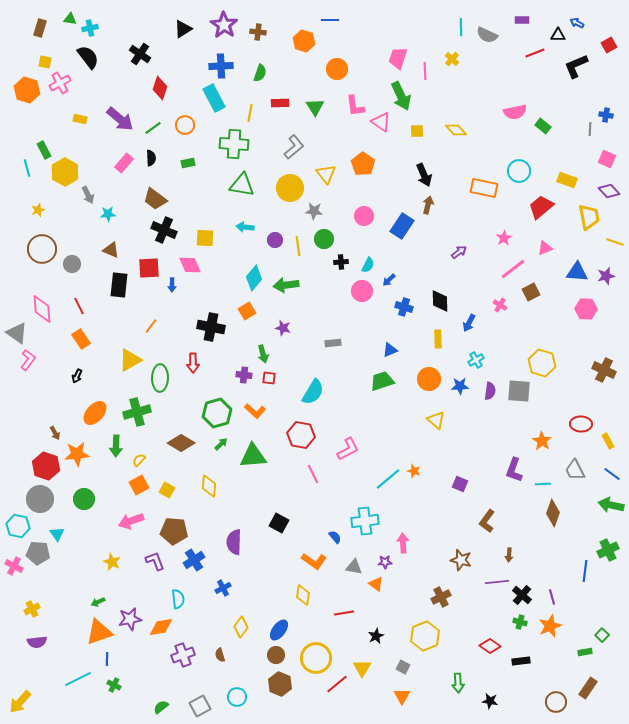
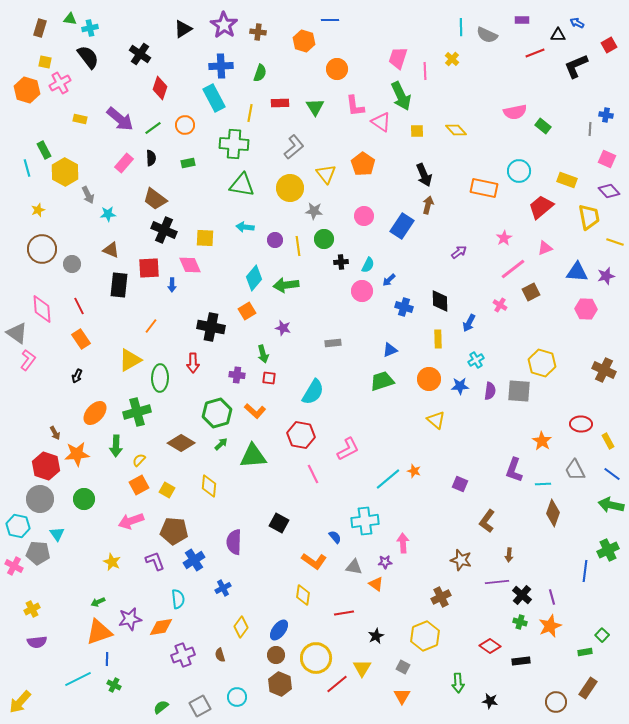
purple cross at (244, 375): moved 7 px left
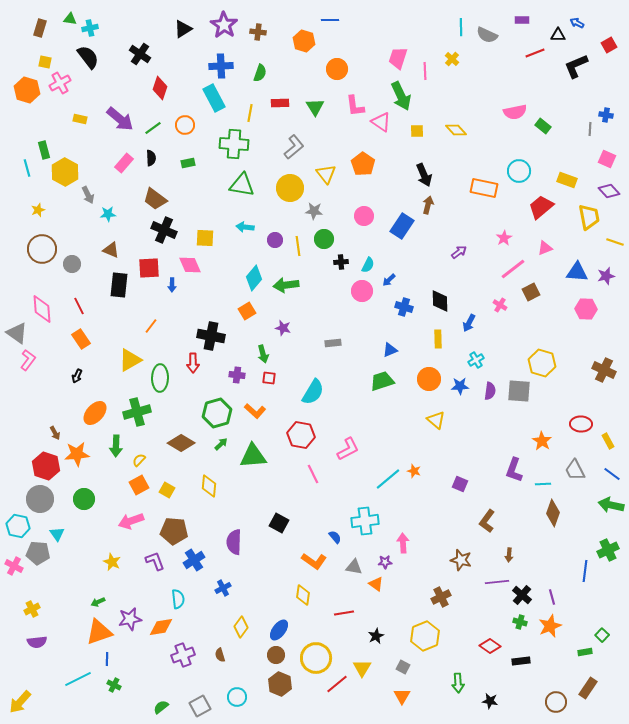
green rectangle at (44, 150): rotated 12 degrees clockwise
black cross at (211, 327): moved 9 px down
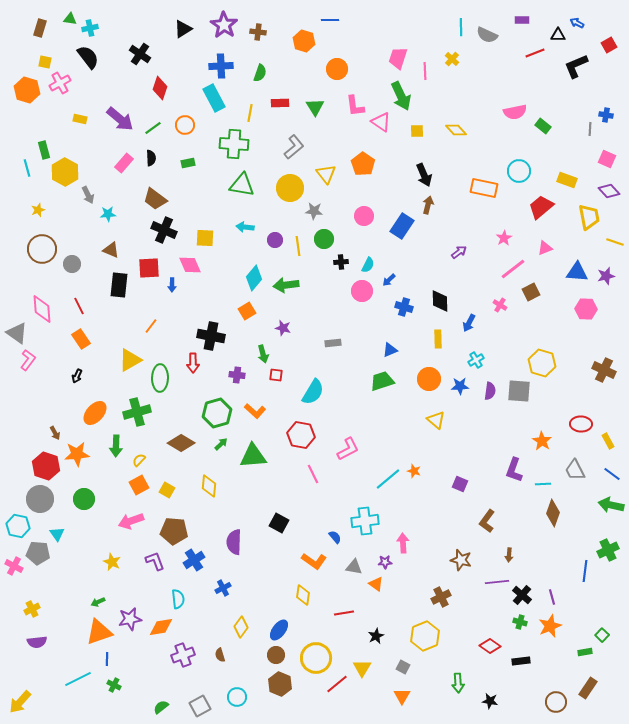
red square at (269, 378): moved 7 px right, 3 px up
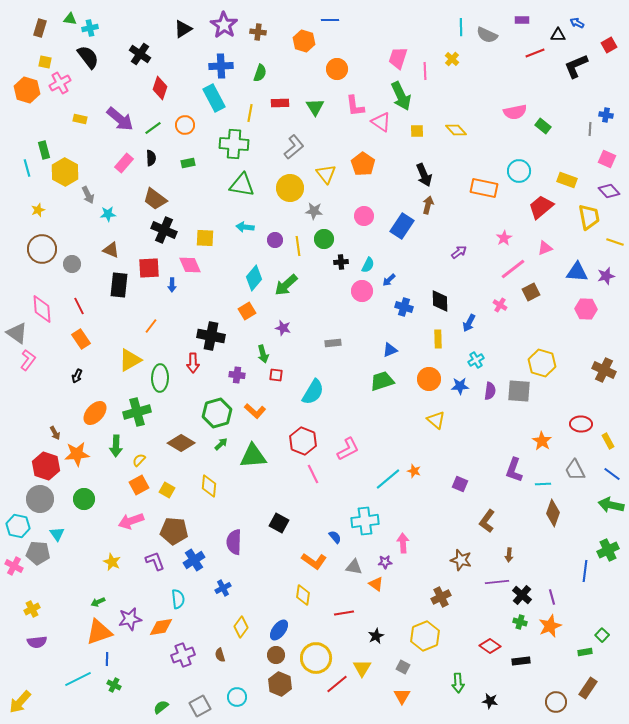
green arrow at (286, 285): rotated 35 degrees counterclockwise
red hexagon at (301, 435): moved 2 px right, 6 px down; rotated 12 degrees clockwise
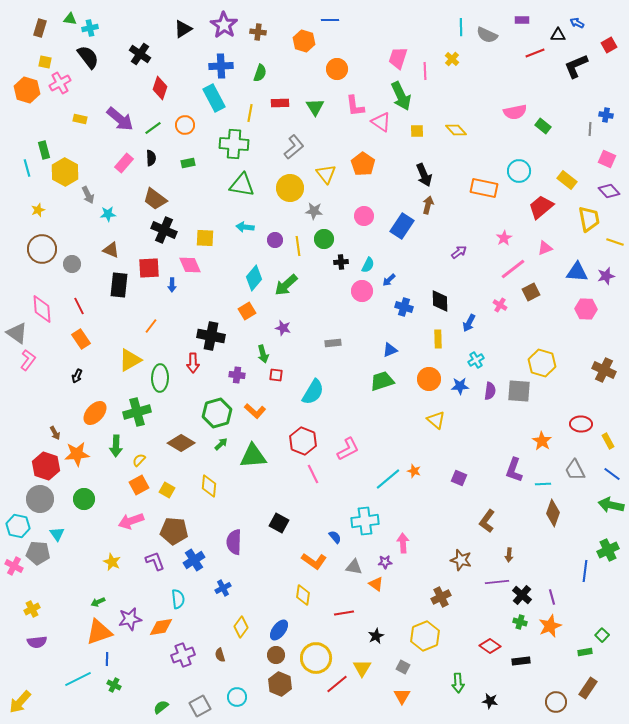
yellow rectangle at (567, 180): rotated 18 degrees clockwise
yellow trapezoid at (589, 217): moved 2 px down
purple square at (460, 484): moved 1 px left, 6 px up
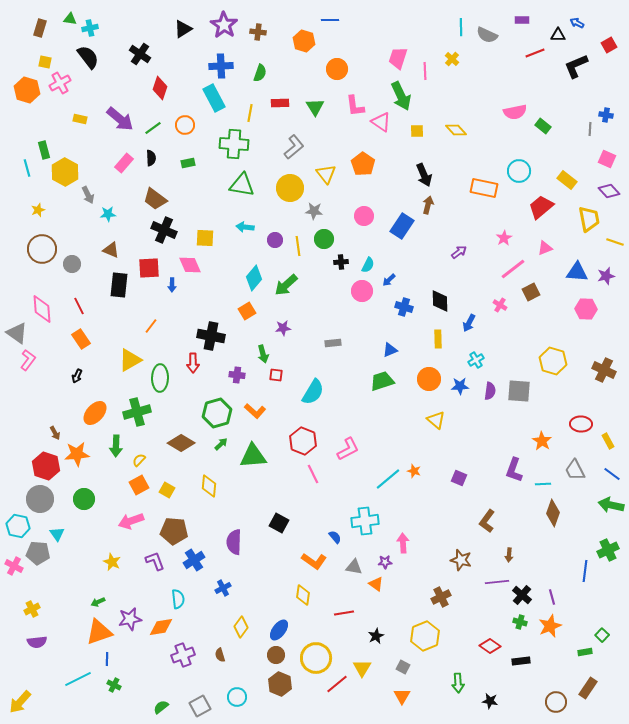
purple star at (283, 328): rotated 21 degrees counterclockwise
yellow hexagon at (542, 363): moved 11 px right, 2 px up
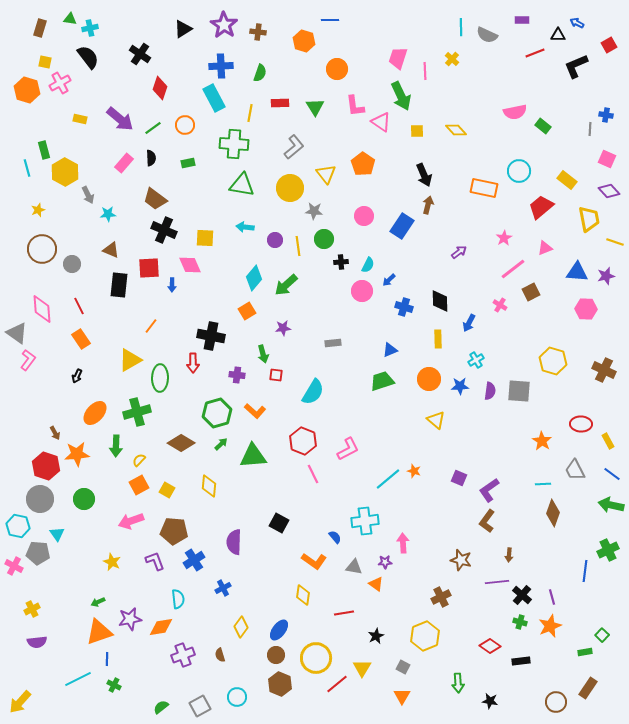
purple L-shape at (514, 470): moved 25 px left, 20 px down; rotated 35 degrees clockwise
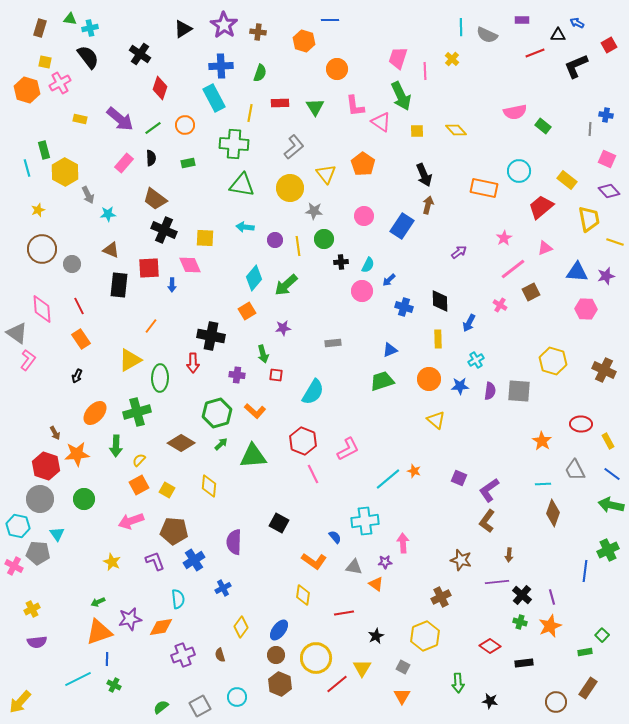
black rectangle at (521, 661): moved 3 px right, 2 px down
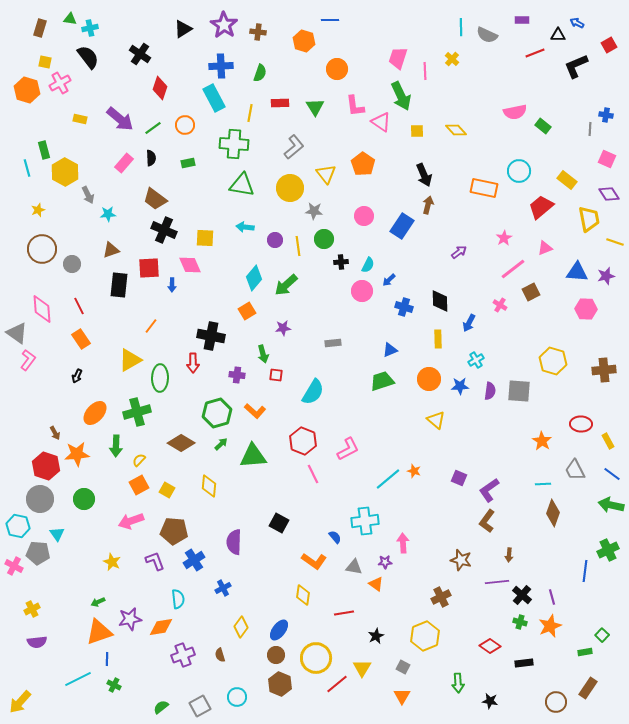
purple diamond at (609, 191): moved 3 px down; rotated 10 degrees clockwise
brown triangle at (111, 250): rotated 42 degrees counterclockwise
brown cross at (604, 370): rotated 30 degrees counterclockwise
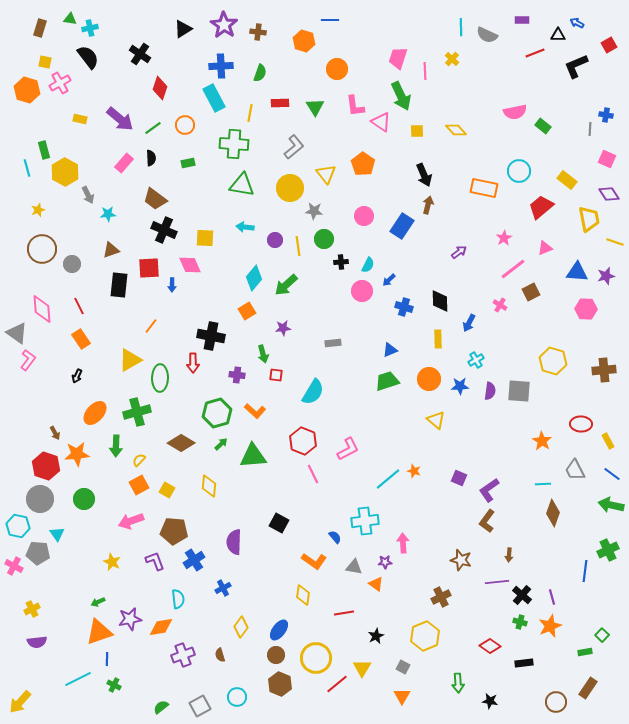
green trapezoid at (382, 381): moved 5 px right
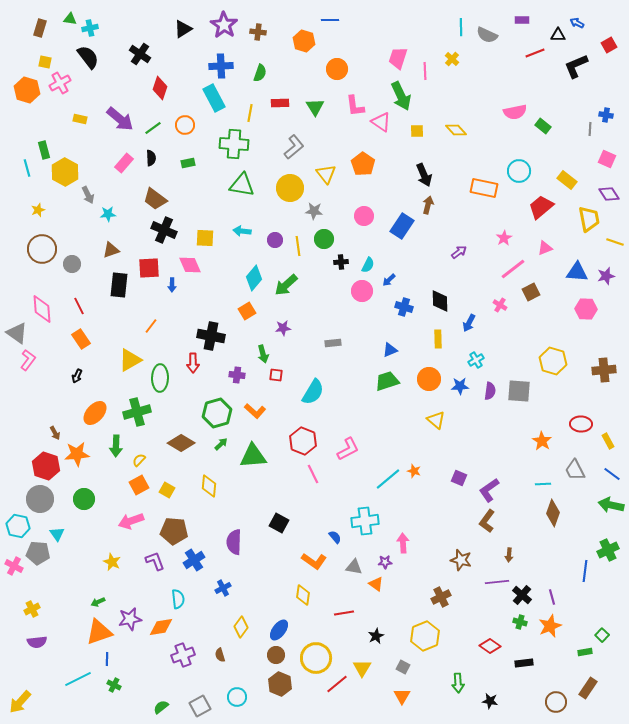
cyan arrow at (245, 227): moved 3 px left, 4 px down
